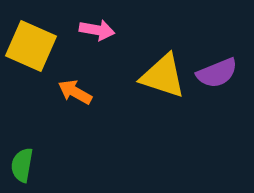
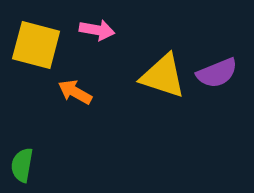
yellow square: moved 5 px right, 1 px up; rotated 9 degrees counterclockwise
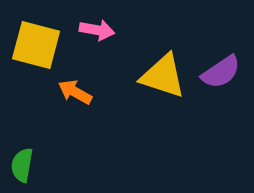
purple semicircle: moved 4 px right, 1 px up; rotated 12 degrees counterclockwise
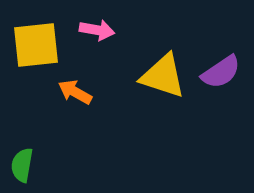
yellow square: rotated 21 degrees counterclockwise
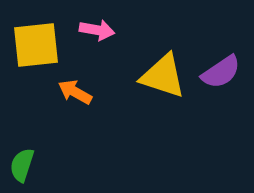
green semicircle: rotated 8 degrees clockwise
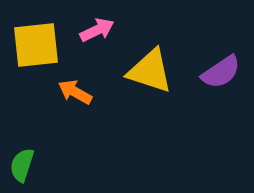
pink arrow: rotated 36 degrees counterclockwise
yellow triangle: moved 13 px left, 5 px up
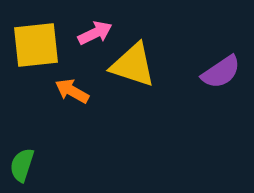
pink arrow: moved 2 px left, 3 px down
yellow triangle: moved 17 px left, 6 px up
orange arrow: moved 3 px left, 1 px up
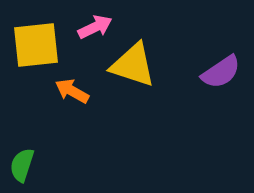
pink arrow: moved 6 px up
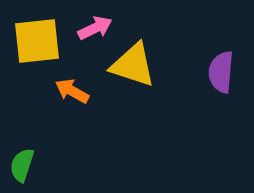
pink arrow: moved 1 px down
yellow square: moved 1 px right, 4 px up
purple semicircle: rotated 129 degrees clockwise
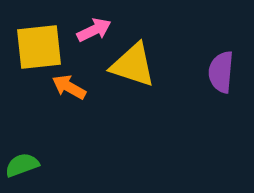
pink arrow: moved 1 px left, 2 px down
yellow square: moved 2 px right, 6 px down
orange arrow: moved 3 px left, 4 px up
green semicircle: rotated 52 degrees clockwise
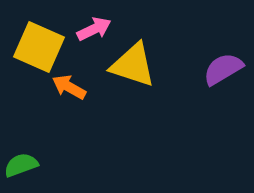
pink arrow: moved 1 px up
yellow square: rotated 30 degrees clockwise
purple semicircle: moved 2 px right, 3 px up; rotated 54 degrees clockwise
green semicircle: moved 1 px left
